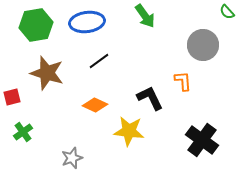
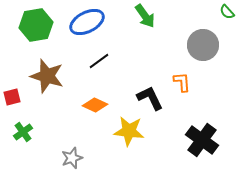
blue ellipse: rotated 20 degrees counterclockwise
brown star: moved 3 px down
orange L-shape: moved 1 px left, 1 px down
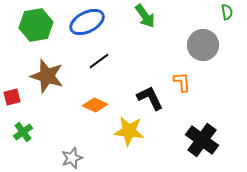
green semicircle: rotated 147 degrees counterclockwise
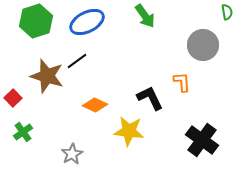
green hexagon: moved 4 px up; rotated 8 degrees counterclockwise
black line: moved 22 px left
red square: moved 1 px right, 1 px down; rotated 30 degrees counterclockwise
gray star: moved 4 px up; rotated 10 degrees counterclockwise
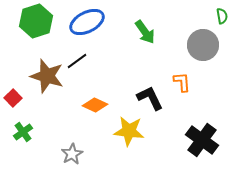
green semicircle: moved 5 px left, 4 px down
green arrow: moved 16 px down
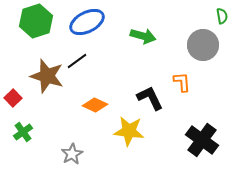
green arrow: moved 2 px left, 4 px down; rotated 40 degrees counterclockwise
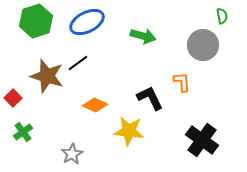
black line: moved 1 px right, 2 px down
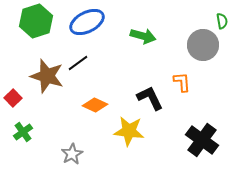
green semicircle: moved 5 px down
